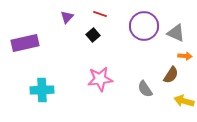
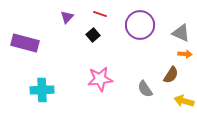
purple circle: moved 4 px left, 1 px up
gray triangle: moved 5 px right
purple rectangle: rotated 28 degrees clockwise
orange arrow: moved 2 px up
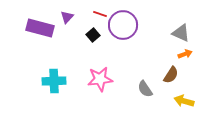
purple circle: moved 17 px left
purple rectangle: moved 15 px right, 15 px up
orange arrow: rotated 24 degrees counterclockwise
cyan cross: moved 12 px right, 9 px up
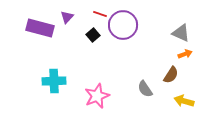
pink star: moved 3 px left, 17 px down; rotated 15 degrees counterclockwise
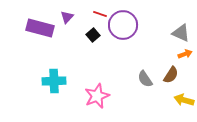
gray semicircle: moved 10 px up
yellow arrow: moved 1 px up
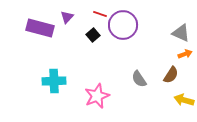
gray semicircle: moved 6 px left
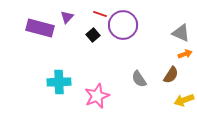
cyan cross: moved 5 px right, 1 px down
yellow arrow: rotated 36 degrees counterclockwise
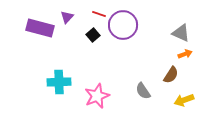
red line: moved 1 px left
gray semicircle: moved 4 px right, 12 px down
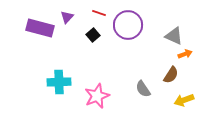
red line: moved 1 px up
purple circle: moved 5 px right
gray triangle: moved 7 px left, 3 px down
gray semicircle: moved 2 px up
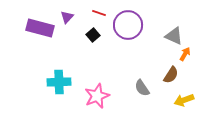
orange arrow: rotated 40 degrees counterclockwise
gray semicircle: moved 1 px left, 1 px up
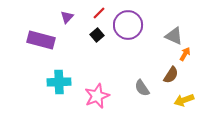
red line: rotated 64 degrees counterclockwise
purple rectangle: moved 1 px right, 12 px down
black square: moved 4 px right
